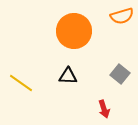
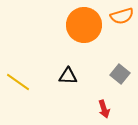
orange circle: moved 10 px right, 6 px up
yellow line: moved 3 px left, 1 px up
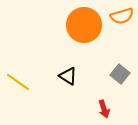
black triangle: rotated 30 degrees clockwise
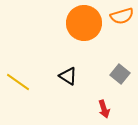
orange circle: moved 2 px up
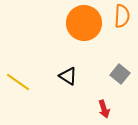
orange semicircle: rotated 70 degrees counterclockwise
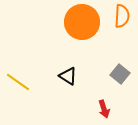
orange circle: moved 2 px left, 1 px up
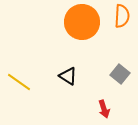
yellow line: moved 1 px right
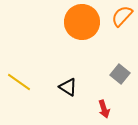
orange semicircle: rotated 140 degrees counterclockwise
black triangle: moved 11 px down
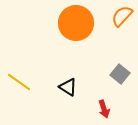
orange circle: moved 6 px left, 1 px down
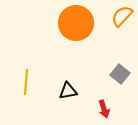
yellow line: moved 7 px right; rotated 60 degrees clockwise
black triangle: moved 4 px down; rotated 42 degrees counterclockwise
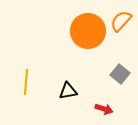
orange semicircle: moved 1 px left, 5 px down
orange circle: moved 12 px right, 8 px down
red arrow: rotated 54 degrees counterclockwise
